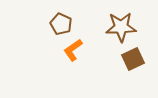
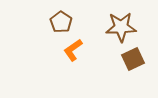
brown pentagon: moved 2 px up; rotated 10 degrees clockwise
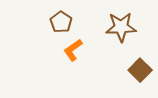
brown square: moved 7 px right, 11 px down; rotated 20 degrees counterclockwise
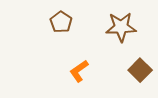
orange L-shape: moved 6 px right, 21 px down
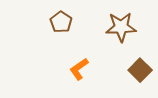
orange L-shape: moved 2 px up
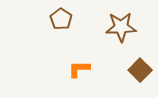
brown pentagon: moved 3 px up
orange L-shape: rotated 35 degrees clockwise
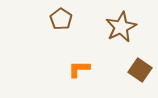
brown star: rotated 24 degrees counterclockwise
brown square: rotated 10 degrees counterclockwise
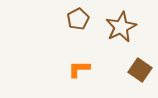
brown pentagon: moved 17 px right; rotated 10 degrees clockwise
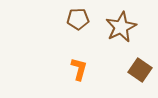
brown pentagon: rotated 25 degrees clockwise
orange L-shape: rotated 105 degrees clockwise
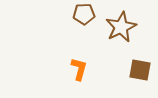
brown pentagon: moved 6 px right, 5 px up
brown square: rotated 25 degrees counterclockwise
